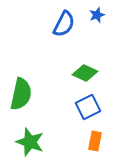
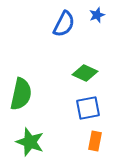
blue square: moved 1 px down; rotated 15 degrees clockwise
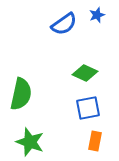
blue semicircle: rotated 28 degrees clockwise
